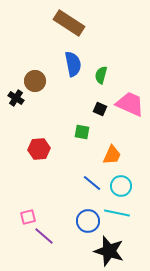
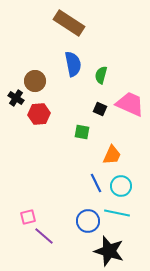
red hexagon: moved 35 px up
blue line: moved 4 px right; rotated 24 degrees clockwise
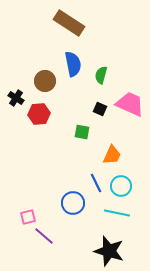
brown circle: moved 10 px right
blue circle: moved 15 px left, 18 px up
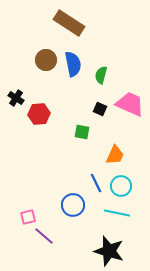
brown circle: moved 1 px right, 21 px up
orange trapezoid: moved 3 px right
blue circle: moved 2 px down
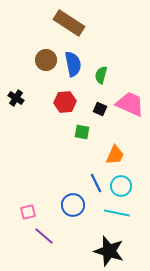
red hexagon: moved 26 px right, 12 px up
pink square: moved 5 px up
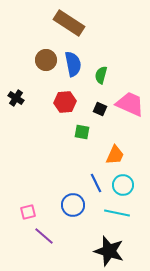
cyan circle: moved 2 px right, 1 px up
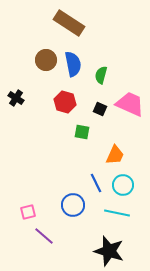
red hexagon: rotated 20 degrees clockwise
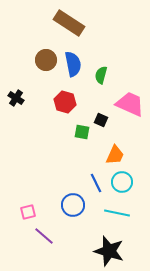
black square: moved 1 px right, 11 px down
cyan circle: moved 1 px left, 3 px up
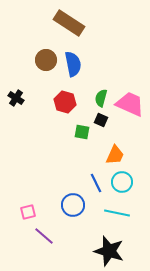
green semicircle: moved 23 px down
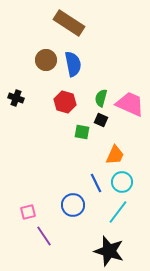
black cross: rotated 14 degrees counterclockwise
cyan line: moved 1 px right, 1 px up; rotated 65 degrees counterclockwise
purple line: rotated 15 degrees clockwise
